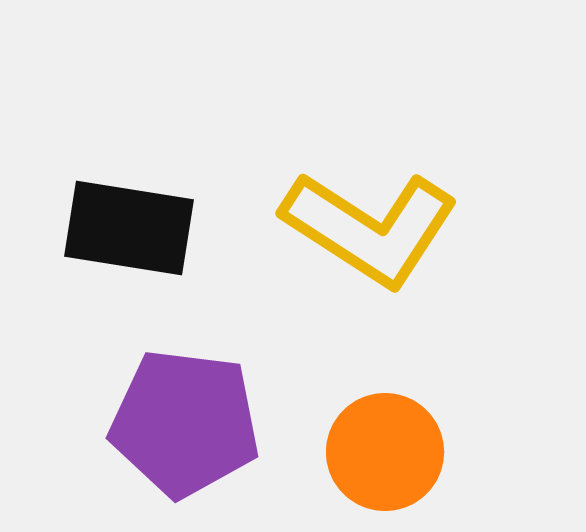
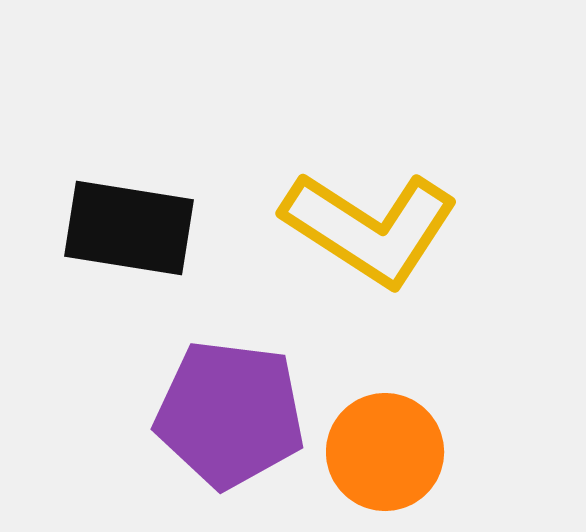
purple pentagon: moved 45 px right, 9 px up
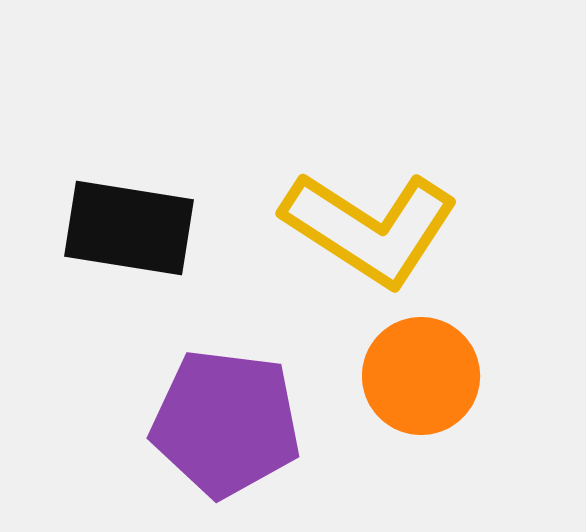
purple pentagon: moved 4 px left, 9 px down
orange circle: moved 36 px right, 76 px up
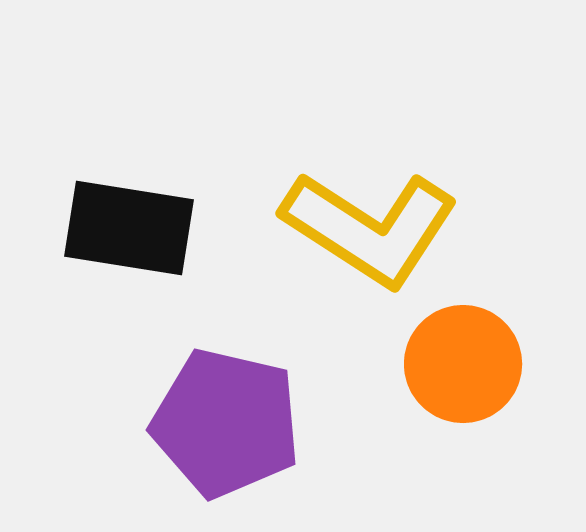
orange circle: moved 42 px right, 12 px up
purple pentagon: rotated 6 degrees clockwise
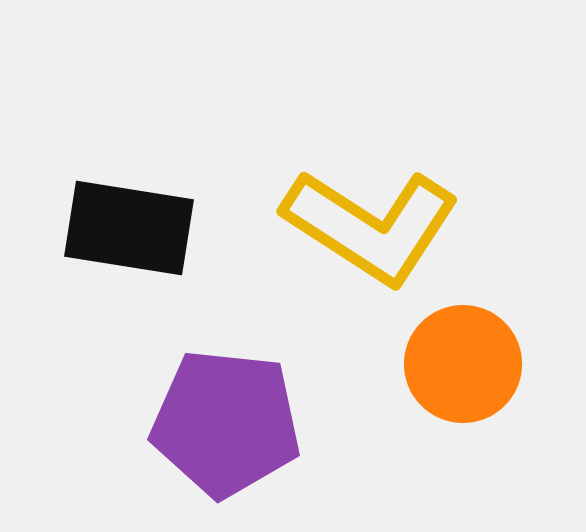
yellow L-shape: moved 1 px right, 2 px up
purple pentagon: rotated 7 degrees counterclockwise
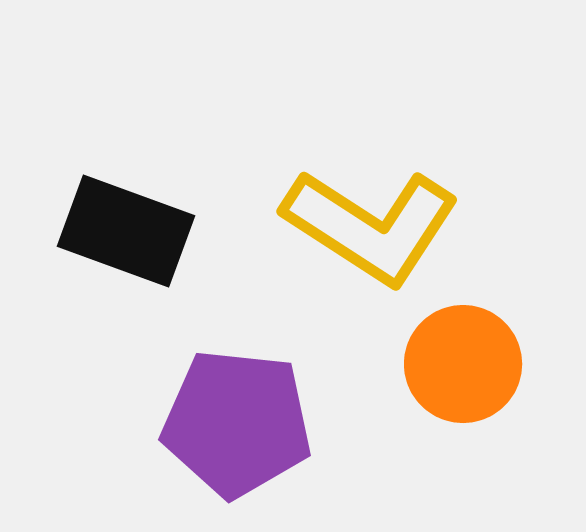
black rectangle: moved 3 px left, 3 px down; rotated 11 degrees clockwise
purple pentagon: moved 11 px right
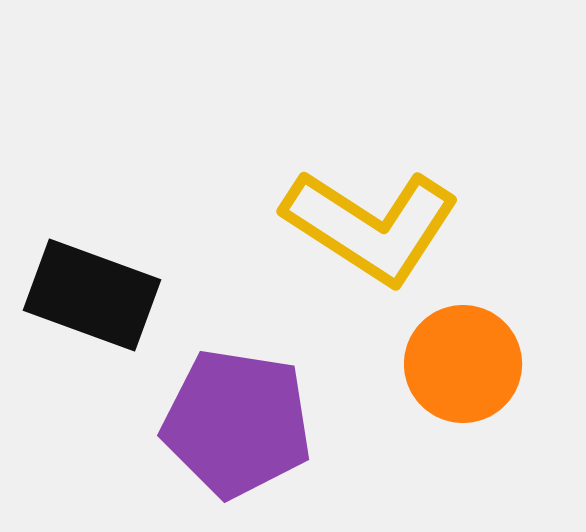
black rectangle: moved 34 px left, 64 px down
purple pentagon: rotated 3 degrees clockwise
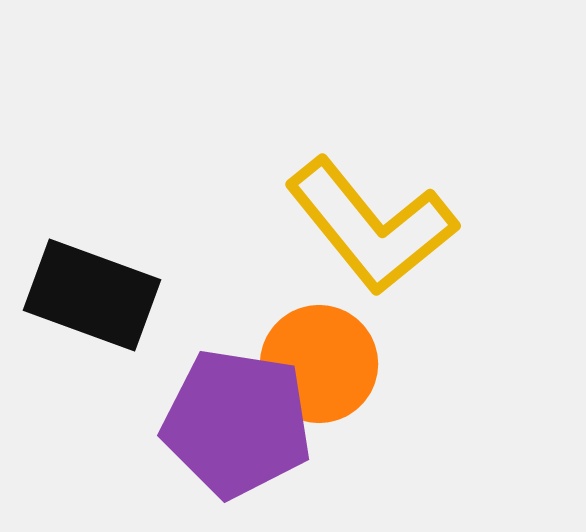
yellow L-shape: rotated 18 degrees clockwise
orange circle: moved 144 px left
